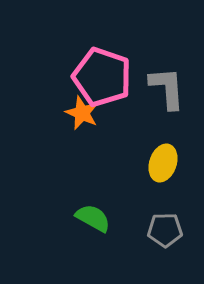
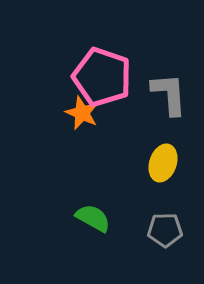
gray L-shape: moved 2 px right, 6 px down
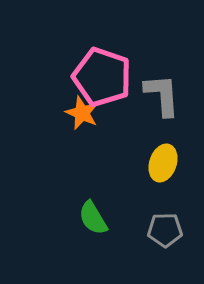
gray L-shape: moved 7 px left, 1 px down
green semicircle: rotated 150 degrees counterclockwise
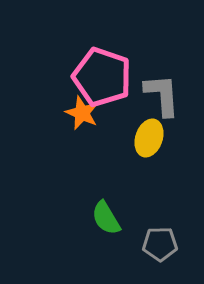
yellow ellipse: moved 14 px left, 25 px up
green semicircle: moved 13 px right
gray pentagon: moved 5 px left, 14 px down
